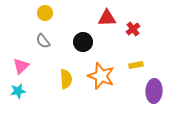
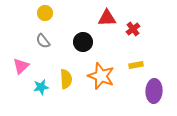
cyan star: moved 23 px right, 4 px up
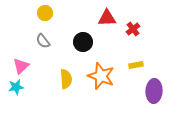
cyan star: moved 25 px left
